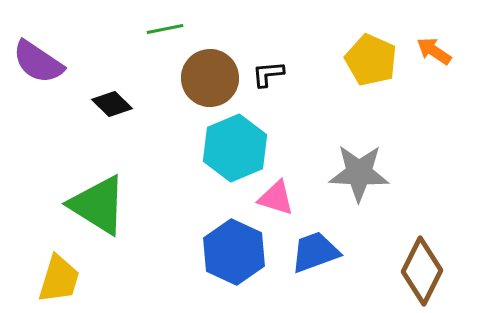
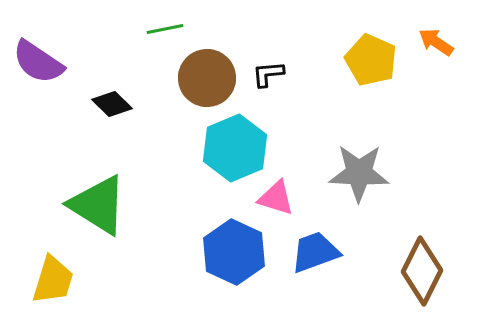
orange arrow: moved 2 px right, 9 px up
brown circle: moved 3 px left
yellow trapezoid: moved 6 px left, 1 px down
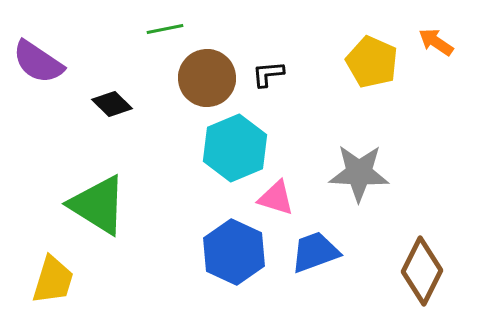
yellow pentagon: moved 1 px right, 2 px down
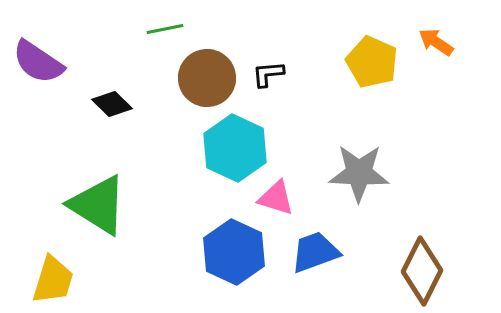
cyan hexagon: rotated 12 degrees counterclockwise
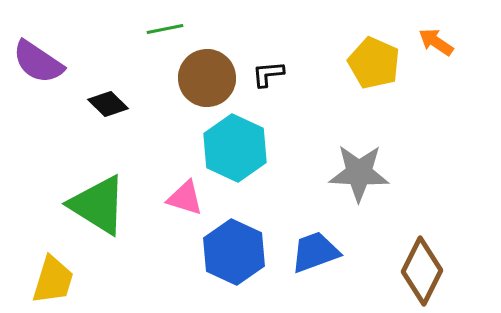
yellow pentagon: moved 2 px right, 1 px down
black diamond: moved 4 px left
pink triangle: moved 91 px left
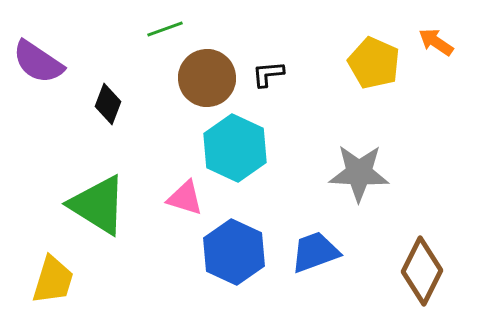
green line: rotated 9 degrees counterclockwise
black diamond: rotated 66 degrees clockwise
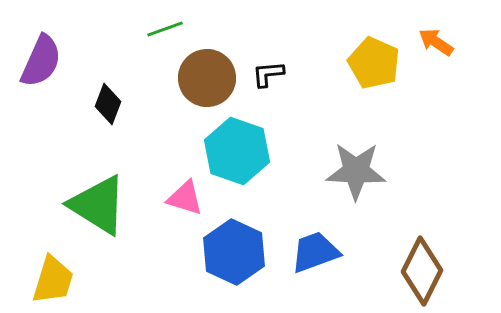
purple semicircle: moved 3 px right, 1 px up; rotated 100 degrees counterclockwise
cyan hexagon: moved 2 px right, 3 px down; rotated 6 degrees counterclockwise
gray star: moved 3 px left, 2 px up
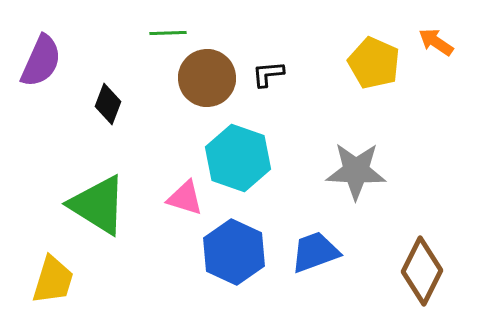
green line: moved 3 px right, 4 px down; rotated 18 degrees clockwise
cyan hexagon: moved 1 px right, 7 px down
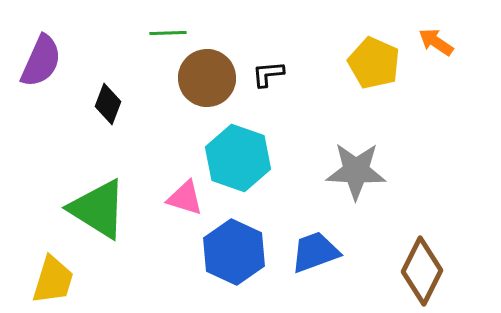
green triangle: moved 4 px down
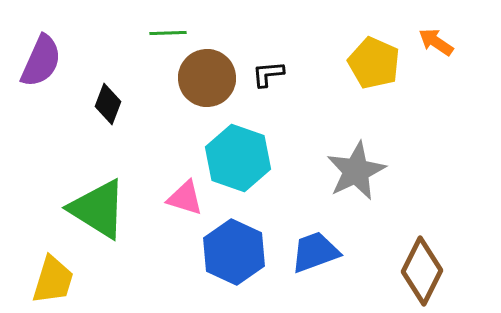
gray star: rotated 28 degrees counterclockwise
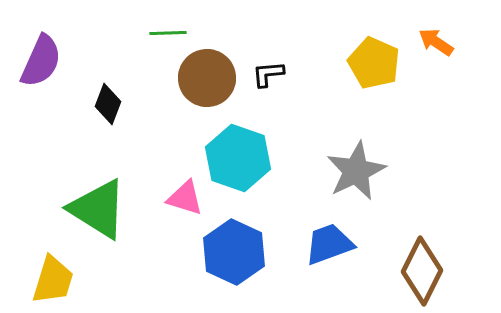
blue trapezoid: moved 14 px right, 8 px up
